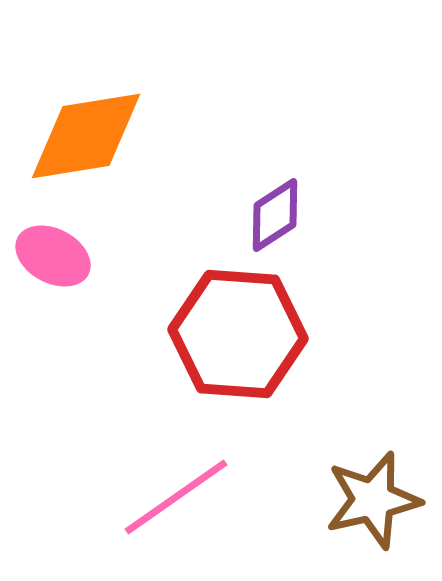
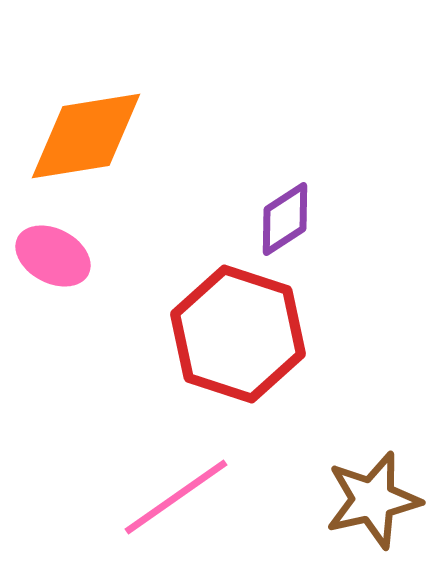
purple diamond: moved 10 px right, 4 px down
red hexagon: rotated 14 degrees clockwise
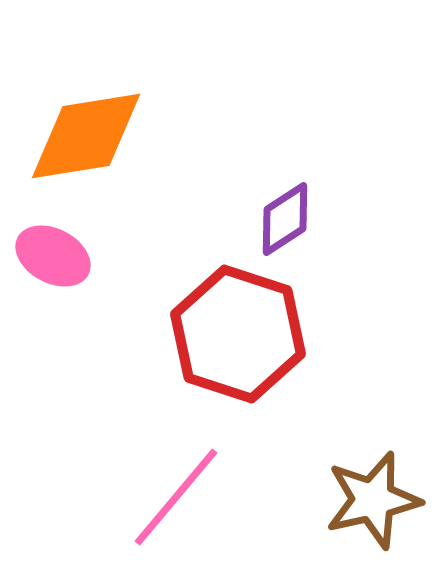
pink line: rotated 15 degrees counterclockwise
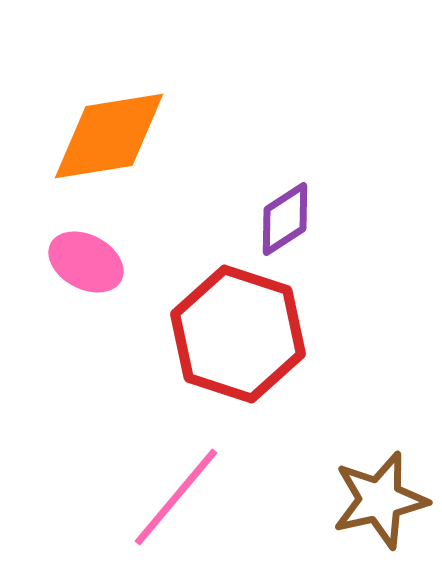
orange diamond: moved 23 px right
pink ellipse: moved 33 px right, 6 px down
brown star: moved 7 px right
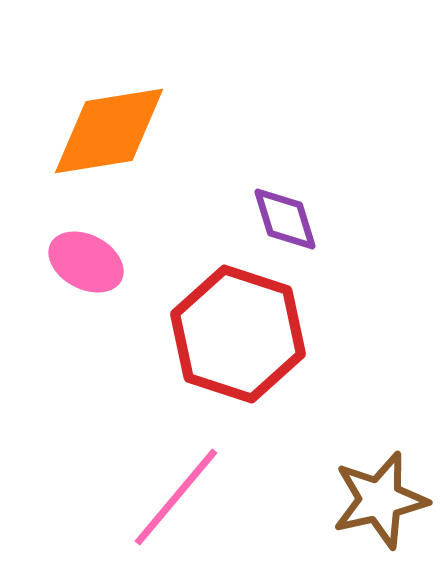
orange diamond: moved 5 px up
purple diamond: rotated 74 degrees counterclockwise
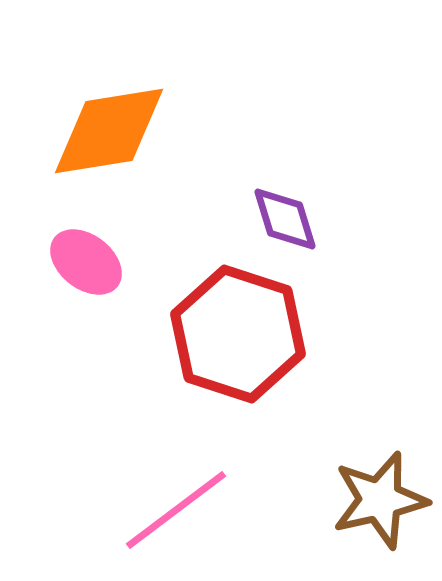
pink ellipse: rotated 10 degrees clockwise
pink line: moved 13 px down; rotated 13 degrees clockwise
